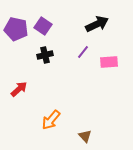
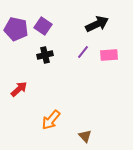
pink rectangle: moved 7 px up
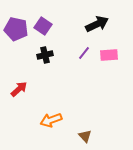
purple line: moved 1 px right, 1 px down
orange arrow: rotated 30 degrees clockwise
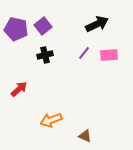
purple square: rotated 18 degrees clockwise
brown triangle: rotated 24 degrees counterclockwise
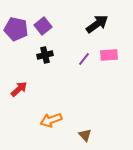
black arrow: rotated 10 degrees counterclockwise
purple line: moved 6 px down
brown triangle: moved 1 px up; rotated 24 degrees clockwise
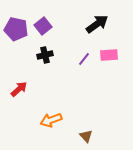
brown triangle: moved 1 px right, 1 px down
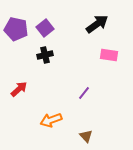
purple square: moved 2 px right, 2 px down
pink rectangle: rotated 12 degrees clockwise
purple line: moved 34 px down
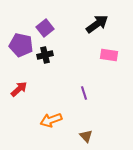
purple pentagon: moved 5 px right, 16 px down
purple line: rotated 56 degrees counterclockwise
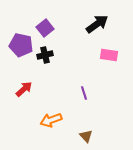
red arrow: moved 5 px right
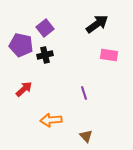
orange arrow: rotated 15 degrees clockwise
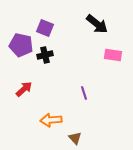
black arrow: rotated 75 degrees clockwise
purple square: rotated 30 degrees counterclockwise
pink rectangle: moved 4 px right
brown triangle: moved 11 px left, 2 px down
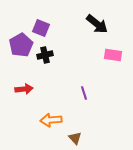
purple square: moved 4 px left
purple pentagon: rotated 30 degrees clockwise
red arrow: rotated 36 degrees clockwise
